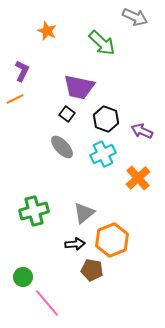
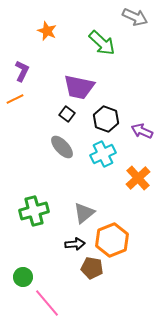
brown pentagon: moved 2 px up
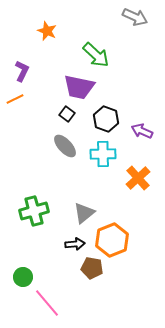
green arrow: moved 6 px left, 12 px down
gray ellipse: moved 3 px right, 1 px up
cyan cross: rotated 25 degrees clockwise
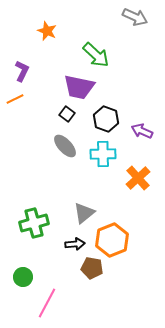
green cross: moved 12 px down
pink line: rotated 68 degrees clockwise
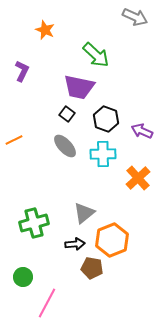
orange star: moved 2 px left, 1 px up
orange line: moved 1 px left, 41 px down
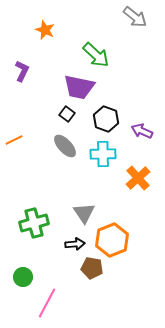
gray arrow: rotated 15 degrees clockwise
gray triangle: rotated 25 degrees counterclockwise
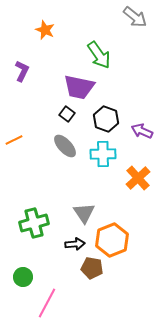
green arrow: moved 3 px right; rotated 12 degrees clockwise
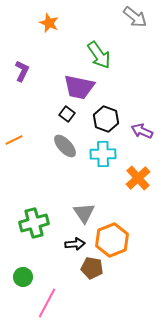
orange star: moved 4 px right, 7 px up
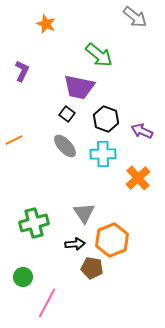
orange star: moved 3 px left, 1 px down
green arrow: rotated 16 degrees counterclockwise
